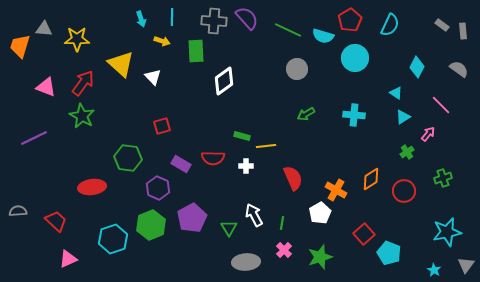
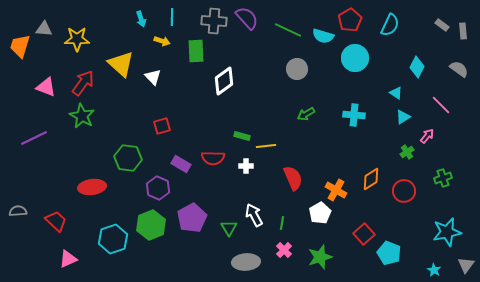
pink arrow at (428, 134): moved 1 px left, 2 px down
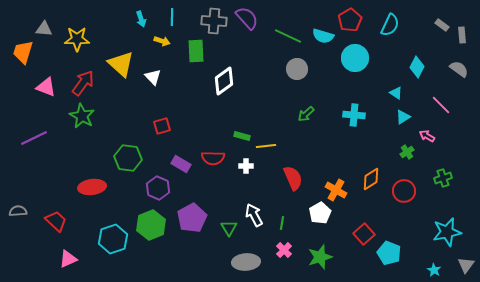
green line at (288, 30): moved 6 px down
gray rectangle at (463, 31): moved 1 px left, 4 px down
orange trapezoid at (20, 46): moved 3 px right, 6 px down
green arrow at (306, 114): rotated 12 degrees counterclockwise
pink arrow at (427, 136): rotated 98 degrees counterclockwise
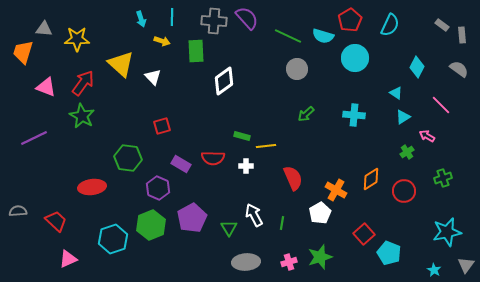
pink cross at (284, 250): moved 5 px right, 12 px down; rotated 28 degrees clockwise
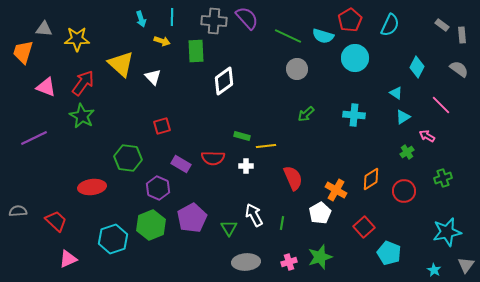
red square at (364, 234): moved 7 px up
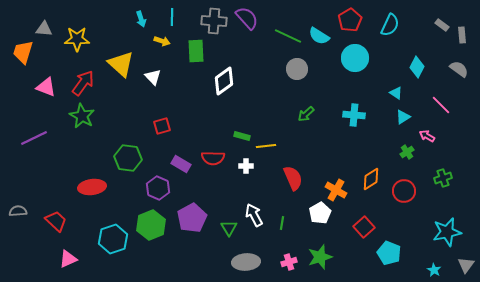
cyan semicircle at (323, 36): moved 4 px left; rotated 15 degrees clockwise
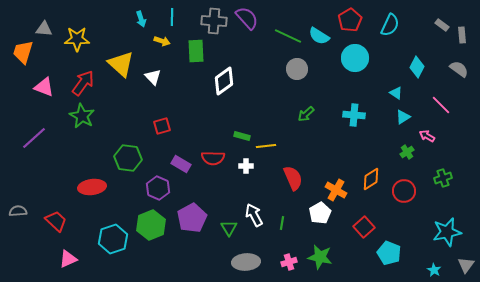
pink triangle at (46, 87): moved 2 px left
purple line at (34, 138): rotated 16 degrees counterclockwise
green star at (320, 257): rotated 30 degrees clockwise
